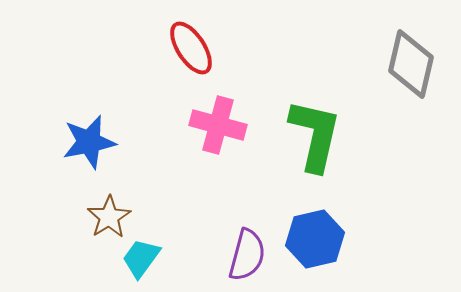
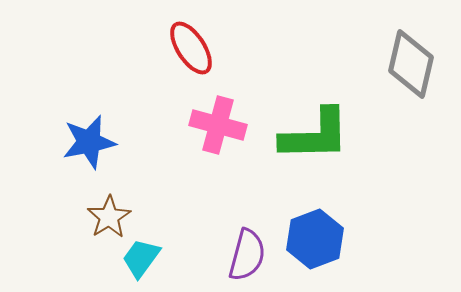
green L-shape: rotated 76 degrees clockwise
blue hexagon: rotated 8 degrees counterclockwise
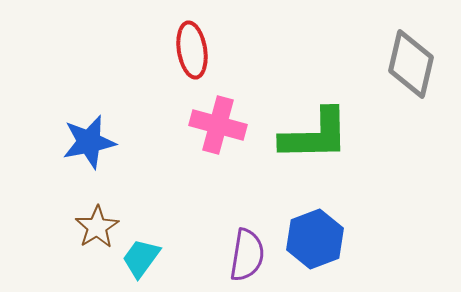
red ellipse: moved 1 px right, 2 px down; rotated 24 degrees clockwise
brown star: moved 12 px left, 10 px down
purple semicircle: rotated 6 degrees counterclockwise
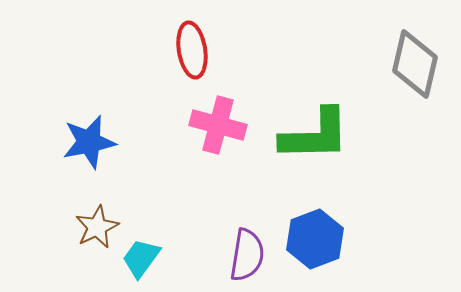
gray diamond: moved 4 px right
brown star: rotated 6 degrees clockwise
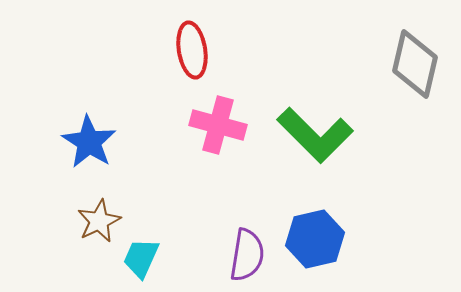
green L-shape: rotated 46 degrees clockwise
blue star: rotated 28 degrees counterclockwise
brown star: moved 2 px right, 6 px up
blue hexagon: rotated 8 degrees clockwise
cyan trapezoid: rotated 12 degrees counterclockwise
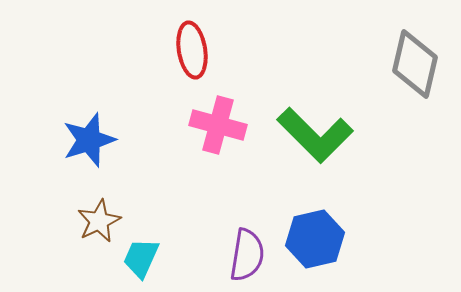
blue star: moved 2 px up; rotated 22 degrees clockwise
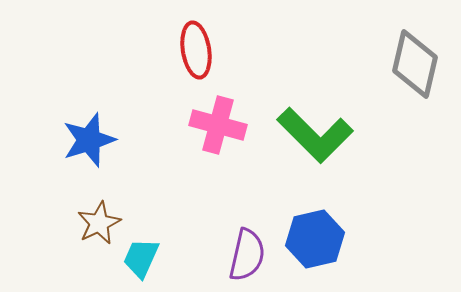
red ellipse: moved 4 px right
brown star: moved 2 px down
purple semicircle: rotated 4 degrees clockwise
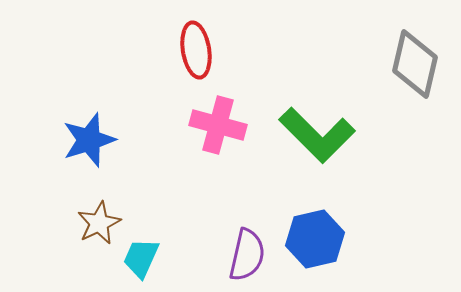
green L-shape: moved 2 px right
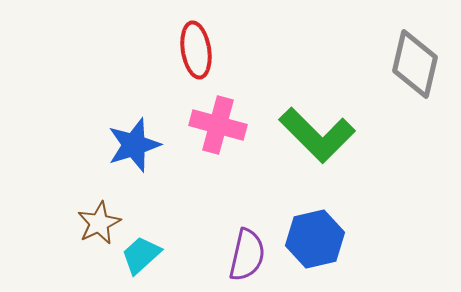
blue star: moved 45 px right, 5 px down
cyan trapezoid: moved 3 px up; rotated 24 degrees clockwise
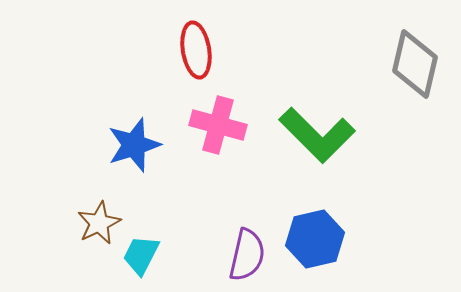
cyan trapezoid: rotated 21 degrees counterclockwise
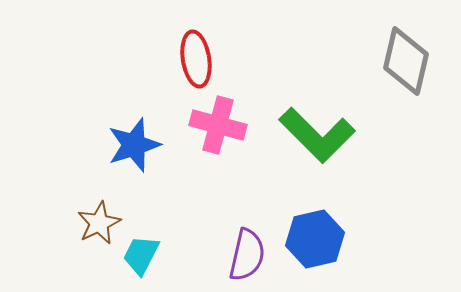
red ellipse: moved 9 px down
gray diamond: moved 9 px left, 3 px up
